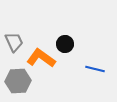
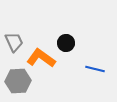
black circle: moved 1 px right, 1 px up
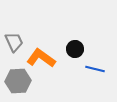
black circle: moved 9 px right, 6 px down
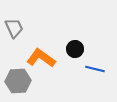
gray trapezoid: moved 14 px up
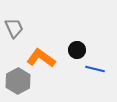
black circle: moved 2 px right, 1 px down
gray hexagon: rotated 25 degrees counterclockwise
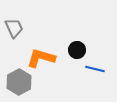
orange L-shape: rotated 20 degrees counterclockwise
gray hexagon: moved 1 px right, 1 px down
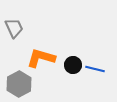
black circle: moved 4 px left, 15 px down
gray hexagon: moved 2 px down
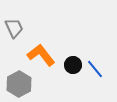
orange L-shape: moved 3 px up; rotated 36 degrees clockwise
blue line: rotated 36 degrees clockwise
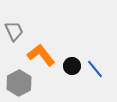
gray trapezoid: moved 3 px down
black circle: moved 1 px left, 1 px down
gray hexagon: moved 1 px up
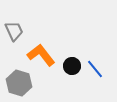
gray hexagon: rotated 15 degrees counterclockwise
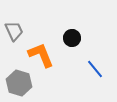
orange L-shape: rotated 16 degrees clockwise
black circle: moved 28 px up
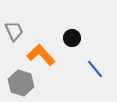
orange L-shape: rotated 20 degrees counterclockwise
gray hexagon: moved 2 px right
